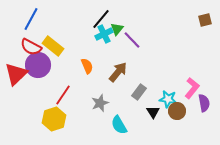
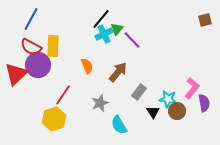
yellow rectangle: rotated 55 degrees clockwise
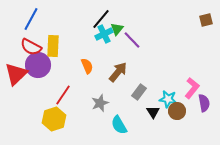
brown square: moved 1 px right
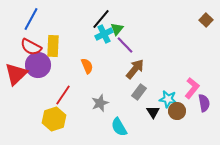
brown square: rotated 32 degrees counterclockwise
purple line: moved 7 px left, 5 px down
brown arrow: moved 17 px right, 3 px up
cyan semicircle: moved 2 px down
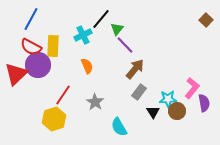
cyan cross: moved 21 px left, 1 px down
cyan star: rotated 12 degrees counterclockwise
gray star: moved 5 px left, 1 px up; rotated 18 degrees counterclockwise
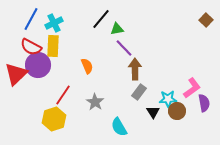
green triangle: rotated 40 degrees clockwise
cyan cross: moved 29 px left, 12 px up
purple line: moved 1 px left, 3 px down
brown arrow: rotated 40 degrees counterclockwise
pink L-shape: rotated 15 degrees clockwise
